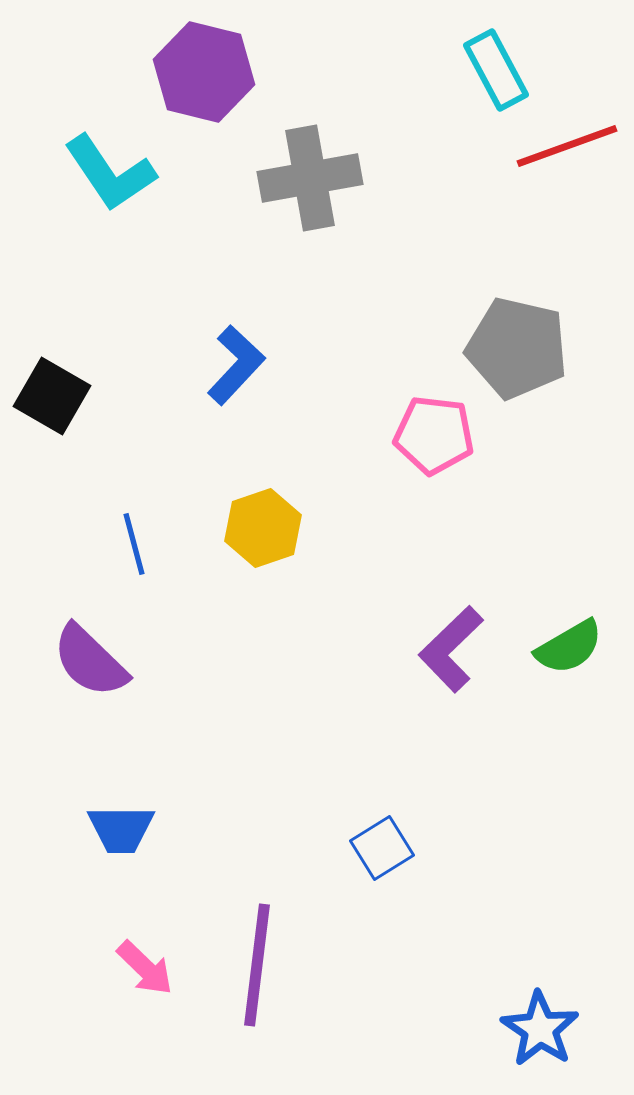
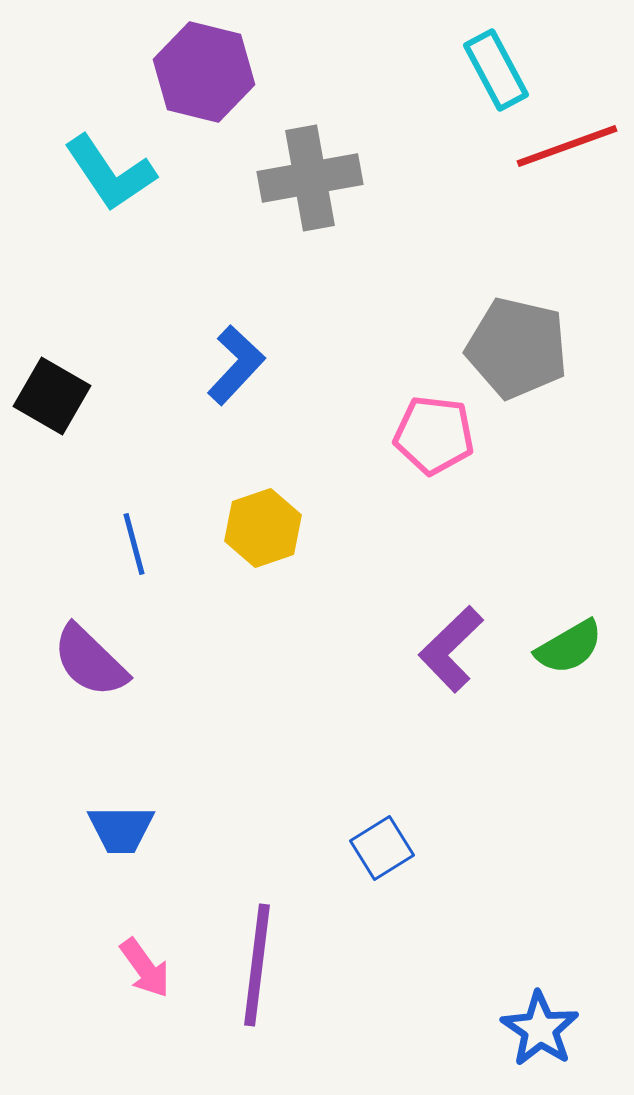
pink arrow: rotated 10 degrees clockwise
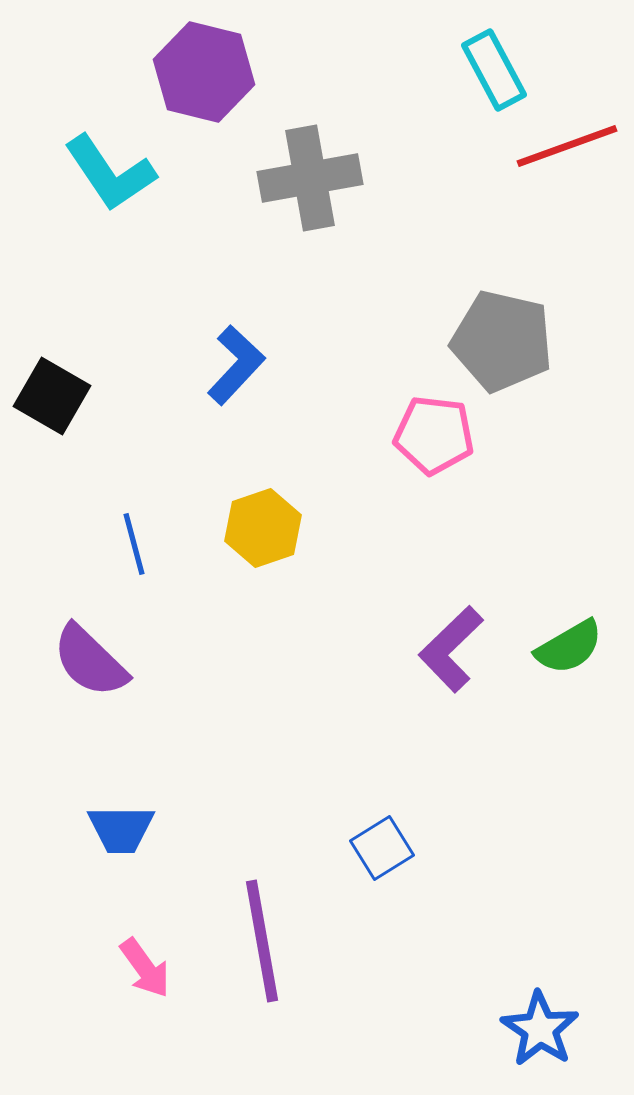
cyan rectangle: moved 2 px left
gray pentagon: moved 15 px left, 7 px up
purple line: moved 5 px right, 24 px up; rotated 17 degrees counterclockwise
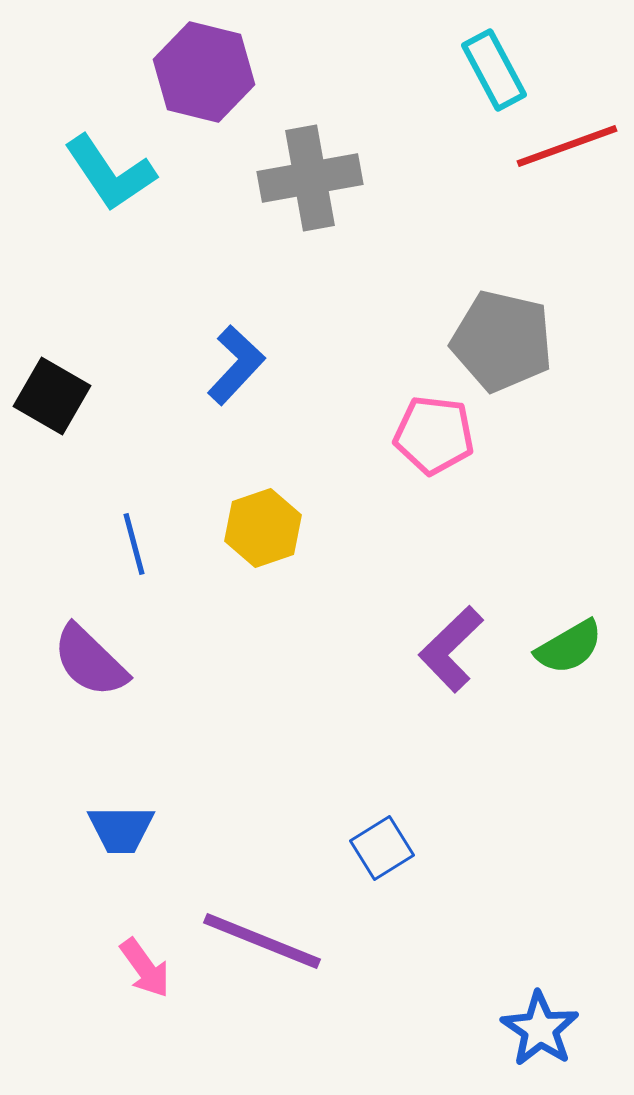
purple line: rotated 58 degrees counterclockwise
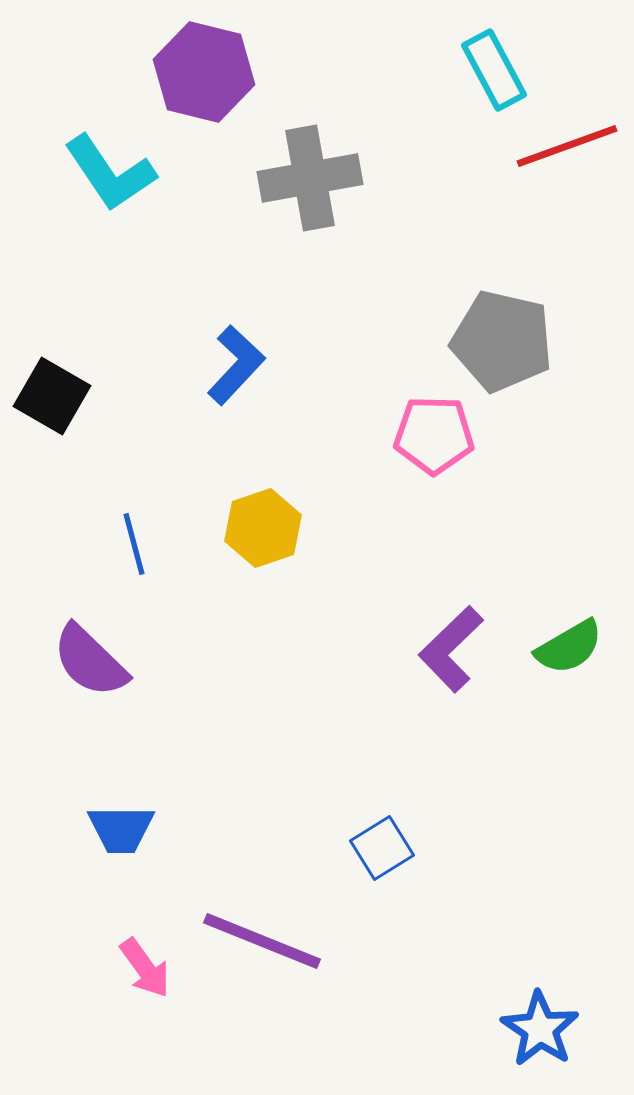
pink pentagon: rotated 6 degrees counterclockwise
